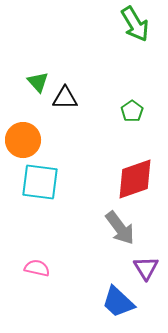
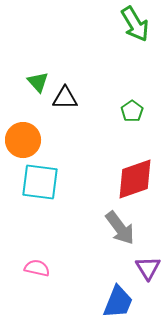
purple triangle: moved 2 px right
blue trapezoid: rotated 111 degrees counterclockwise
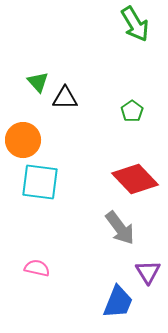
red diamond: rotated 66 degrees clockwise
purple triangle: moved 4 px down
